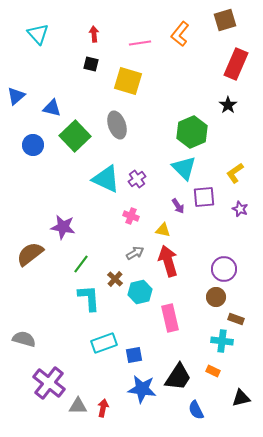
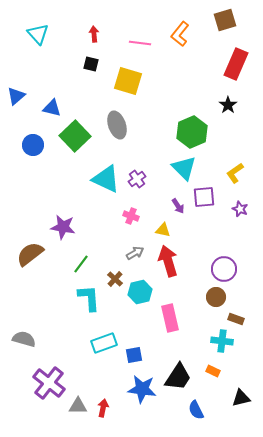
pink line at (140, 43): rotated 15 degrees clockwise
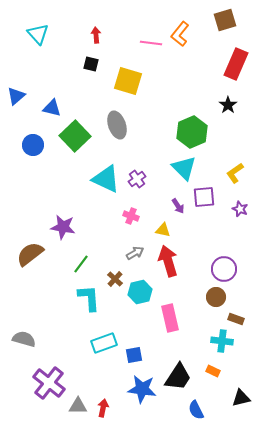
red arrow at (94, 34): moved 2 px right, 1 px down
pink line at (140, 43): moved 11 px right
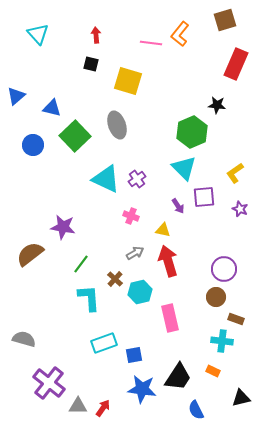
black star at (228, 105): moved 11 px left; rotated 30 degrees counterclockwise
red arrow at (103, 408): rotated 24 degrees clockwise
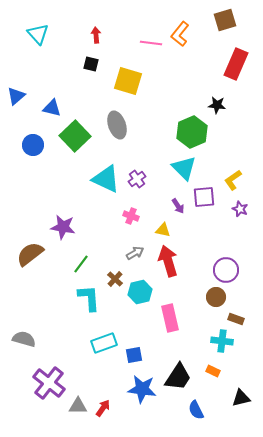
yellow L-shape at (235, 173): moved 2 px left, 7 px down
purple circle at (224, 269): moved 2 px right, 1 px down
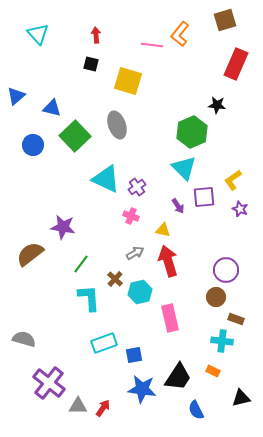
pink line at (151, 43): moved 1 px right, 2 px down
purple cross at (137, 179): moved 8 px down
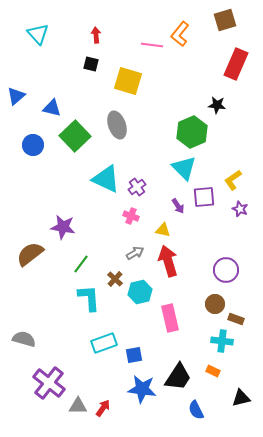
brown circle at (216, 297): moved 1 px left, 7 px down
